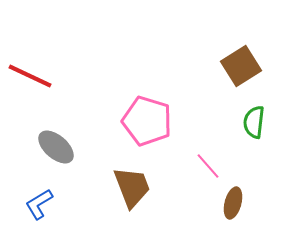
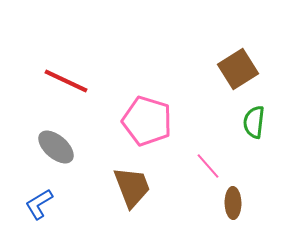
brown square: moved 3 px left, 3 px down
red line: moved 36 px right, 5 px down
brown ellipse: rotated 16 degrees counterclockwise
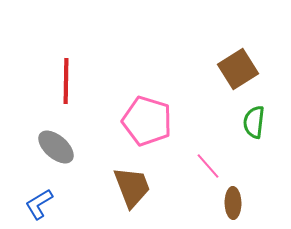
red line: rotated 66 degrees clockwise
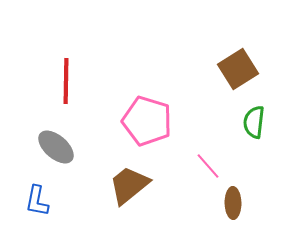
brown trapezoid: moved 3 px left, 2 px up; rotated 108 degrees counterclockwise
blue L-shape: moved 2 px left, 3 px up; rotated 48 degrees counterclockwise
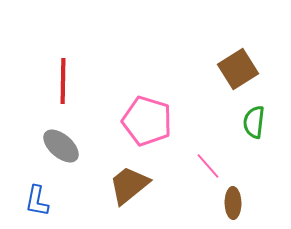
red line: moved 3 px left
gray ellipse: moved 5 px right, 1 px up
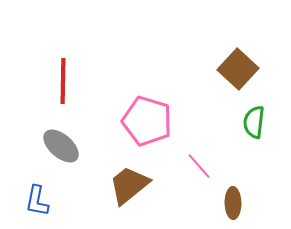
brown square: rotated 15 degrees counterclockwise
pink line: moved 9 px left
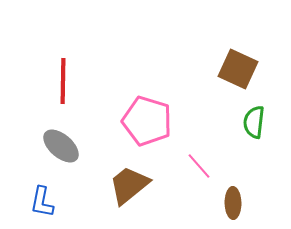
brown square: rotated 18 degrees counterclockwise
blue L-shape: moved 5 px right, 1 px down
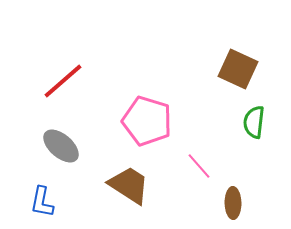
red line: rotated 48 degrees clockwise
brown trapezoid: rotated 72 degrees clockwise
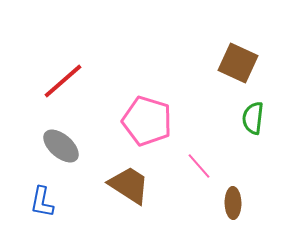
brown square: moved 6 px up
green semicircle: moved 1 px left, 4 px up
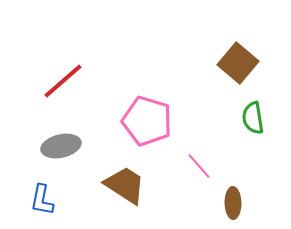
brown square: rotated 15 degrees clockwise
green semicircle: rotated 16 degrees counterclockwise
gray ellipse: rotated 54 degrees counterclockwise
brown trapezoid: moved 4 px left
blue L-shape: moved 2 px up
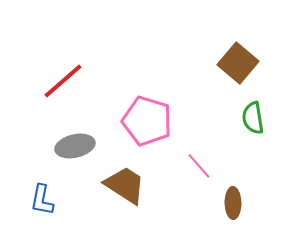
gray ellipse: moved 14 px right
